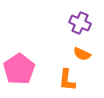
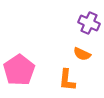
purple cross: moved 9 px right
pink pentagon: moved 1 px down
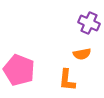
orange semicircle: rotated 36 degrees counterclockwise
pink pentagon: rotated 16 degrees counterclockwise
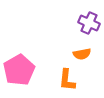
pink pentagon: rotated 20 degrees clockwise
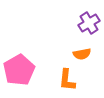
purple cross: rotated 35 degrees clockwise
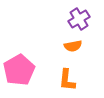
purple cross: moved 10 px left, 4 px up
orange semicircle: moved 9 px left, 8 px up
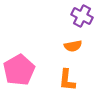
purple cross: moved 3 px right, 3 px up; rotated 30 degrees counterclockwise
